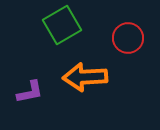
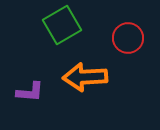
purple L-shape: rotated 16 degrees clockwise
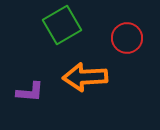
red circle: moved 1 px left
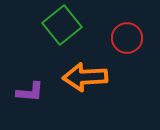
green square: rotated 9 degrees counterclockwise
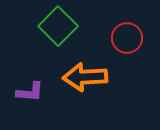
green square: moved 4 px left, 1 px down; rotated 6 degrees counterclockwise
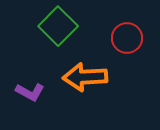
purple L-shape: rotated 24 degrees clockwise
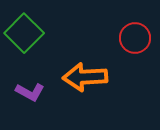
green square: moved 34 px left, 7 px down
red circle: moved 8 px right
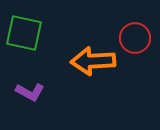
green square: rotated 33 degrees counterclockwise
orange arrow: moved 8 px right, 16 px up
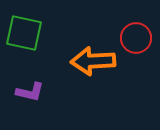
red circle: moved 1 px right
purple L-shape: rotated 16 degrees counterclockwise
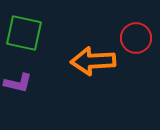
purple L-shape: moved 12 px left, 9 px up
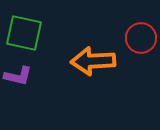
red circle: moved 5 px right
purple L-shape: moved 7 px up
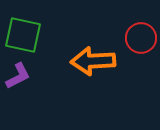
green square: moved 1 px left, 2 px down
purple L-shape: rotated 40 degrees counterclockwise
